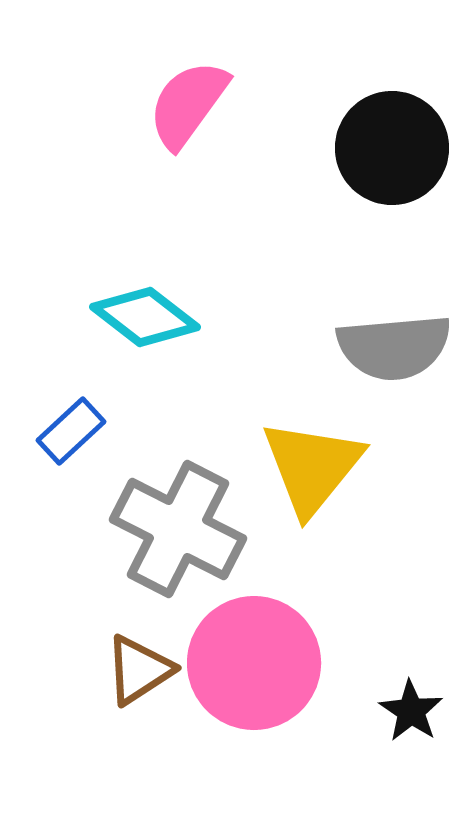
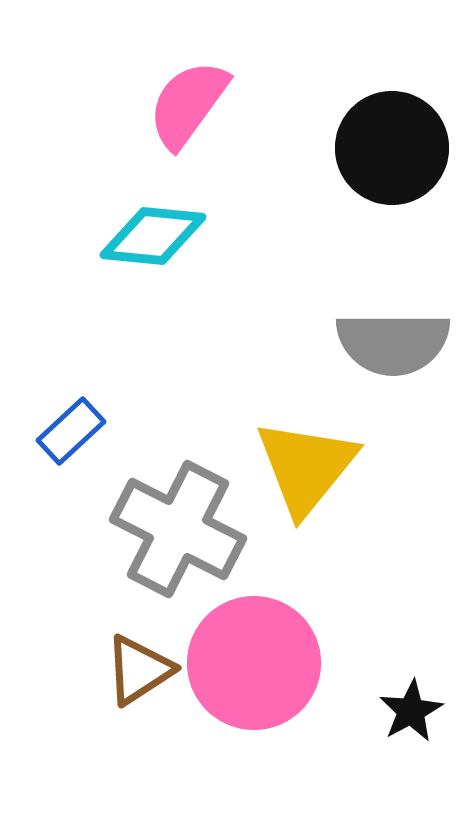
cyan diamond: moved 8 px right, 81 px up; rotated 32 degrees counterclockwise
gray semicircle: moved 1 px left, 4 px up; rotated 5 degrees clockwise
yellow triangle: moved 6 px left
black star: rotated 10 degrees clockwise
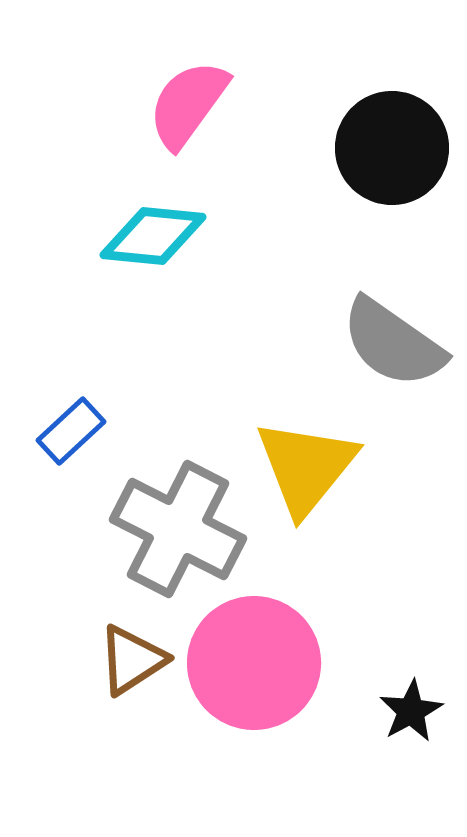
gray semicircle: rotated 35 degrees clockwise
brown triangle: moved 7 px left, 10 px up
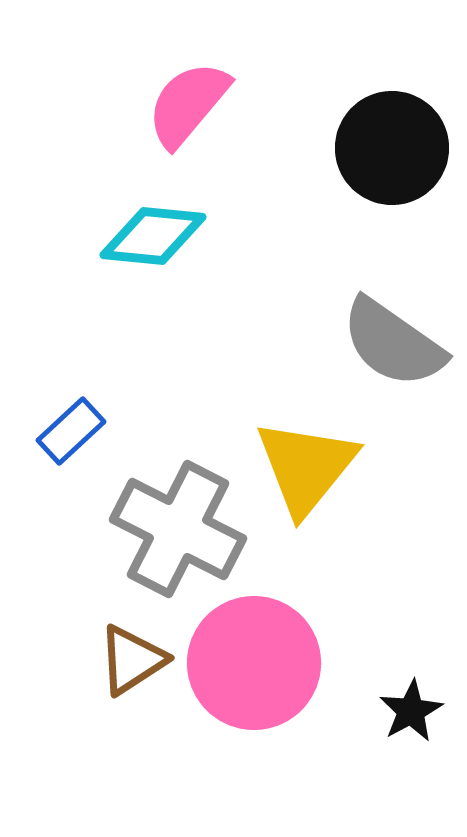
pink semicircle: rotated 4 degrees clockwise
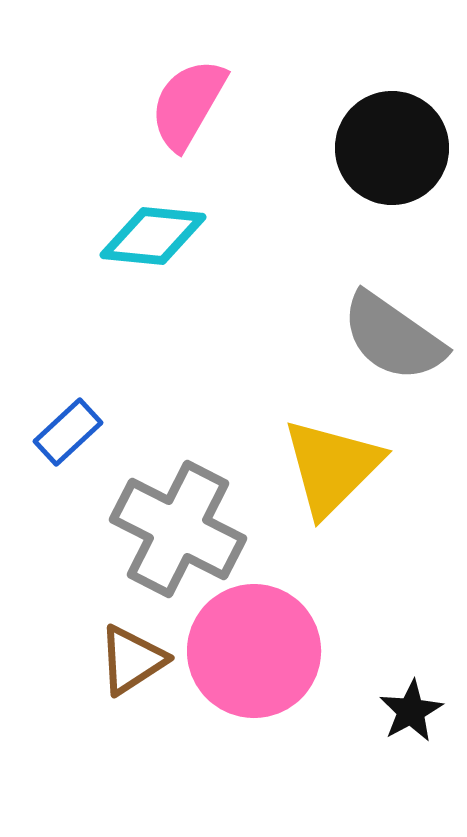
pink semicircle: rotated 10 degrees counterclockwise
gray semicircle: moved 6 px up
blue rectangle: moved 3 px left, 1 px down
yellow triangle: moved 26 px right; rotated 6 degrees clockwise
pink circle: moved 12 px up
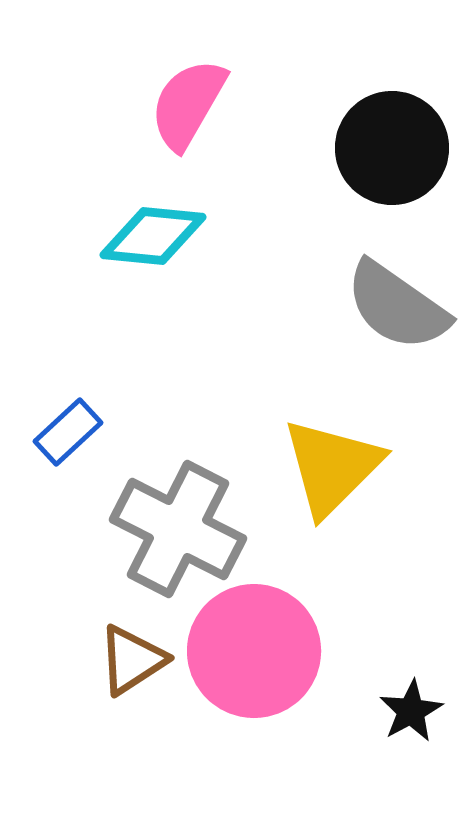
gray semicircle: moved 4 px right, 31 px up
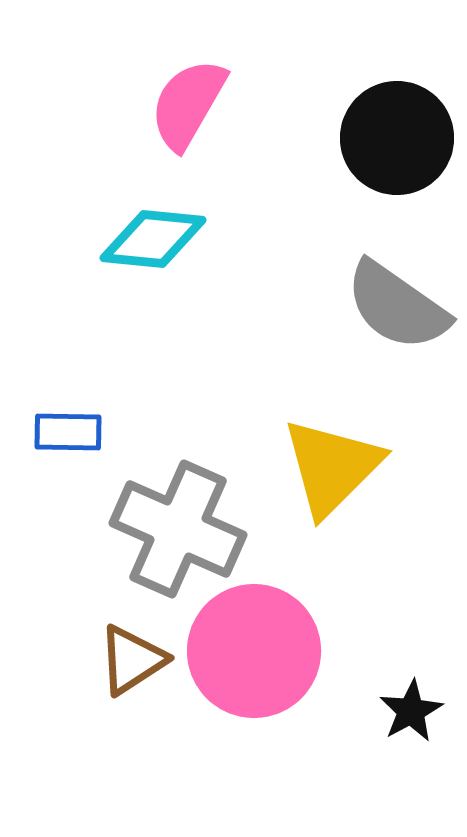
black circle: moved 5 px right, 10 px up
cyan diamond: moved 3 px down
blue rectangle: rotated 44 degrees clockwise
gray cross: rotated 3 degrees counterclockwise
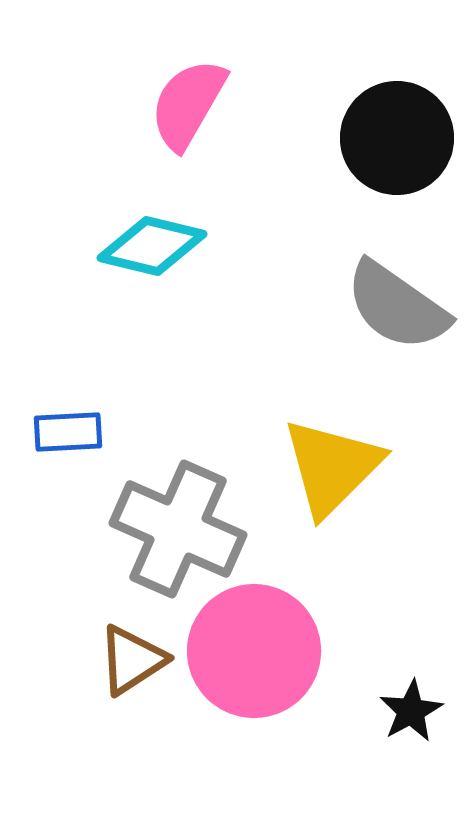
cyan diamond: moved 1 px left, 7 px down; rotated 8 degrees clockwise
blue rectangle: rotated 4 degrees counterclockwise
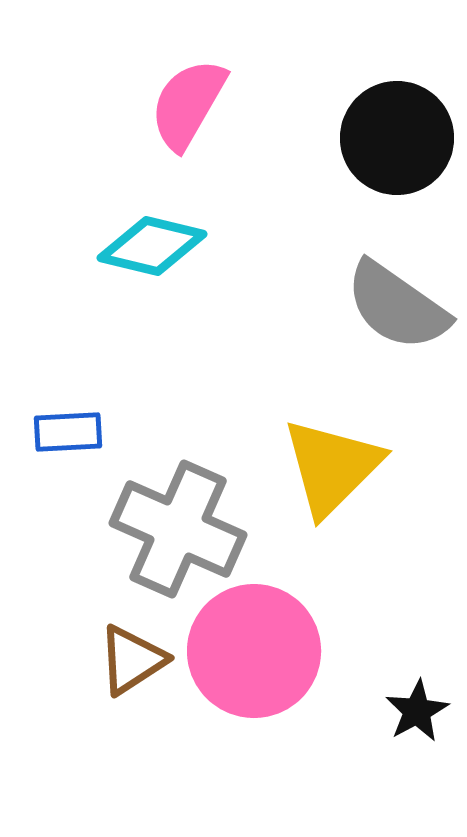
black star: moved 6 px right
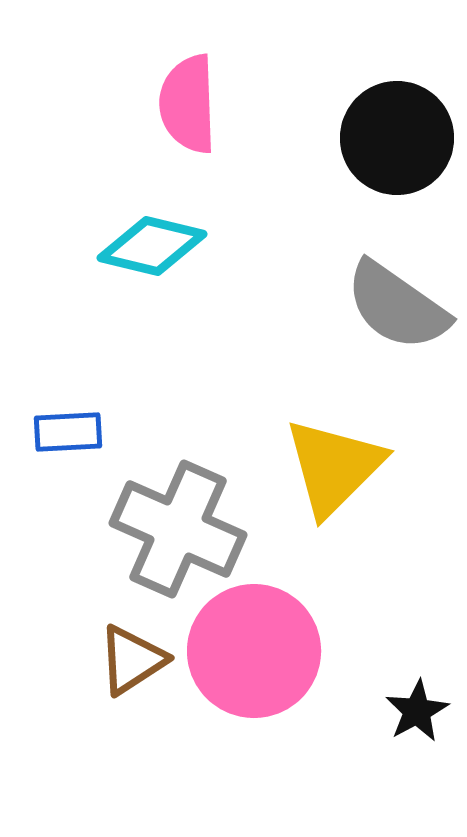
pink semicircle: rotated 32 degrees counterclockwise
yellow triangle: moved 2 px right
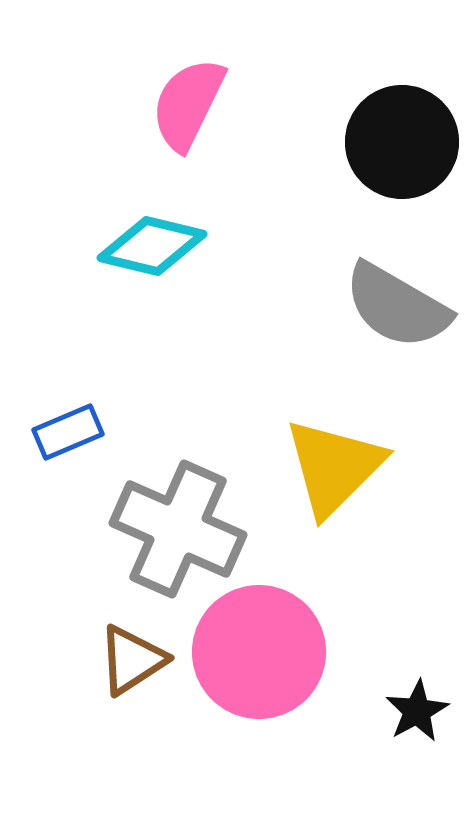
pink semicircle: rotated 28 degrees clockwise
black circle: moved 5 px right, 4 px down
gray semicircle: rotated 5 degrees counterclockwise
blue rectangle: rotated 20 degrees counterclockwise
pink circle: moved 5 px right, 1 px down
